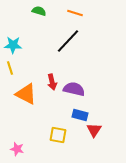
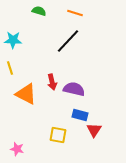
cyan star: moved 5 px up
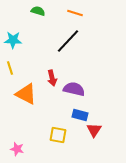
green semicircle: moved 1 px left
red arrow: moved 4 px up
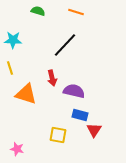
orange line: moved 1 px right, 1 px up
black line: moved 3 px left, 4 px down
purple semicircle: moved 2 px down
orange triangle: rotated 10 degrees counterclockwise
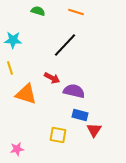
red arrow: rotated 49 degrees counterclockwise
pink star: rotated 24 degrees counterclockwise
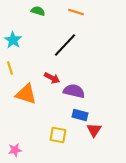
cyan star: rotated 30 degrees clockwise
pink star: moved 2 px left, 1 px down
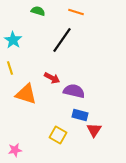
black line: moved 3 px left, 5 px up; rotated 8 degrees counterclockwise
yellow square: rotated 18 degrees clockwise
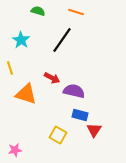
cyan star: moved 8 px right
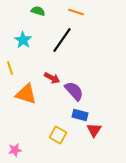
cyan star: moved 2 px right
purple semicircle: rotated 35 degrees clockwise
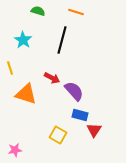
black line: rotated 20 degrees counterclockwise
